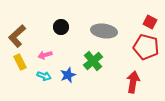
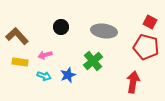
brown L-shape: rotated 90 degrees clockwise
yellow rectangle: rotated 56 degrees counterclockwise
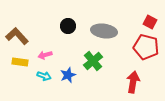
black circle: moved 7 px right, 1 px up
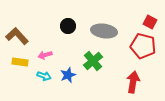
red pentagon: moved 3 px left, 1 px up
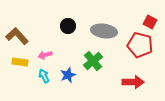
red pentagon: moved 3 px left, 1 px up
cyan arrow: rotated 136 degrees counterclockwise
red arrow: rotated 80 degrees clockwise
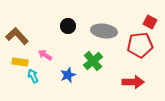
red pentagon: rotated 20 degrees counterclockwise
pink arrow: rotated 48 degrees clockwise
cyan arrow: moved 11 px left
